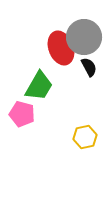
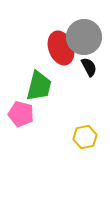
green trapezoid: rotated 16 degrees counterclockwise
pink pentagon: moved 1 px left
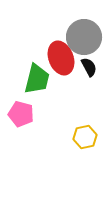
red ellipse: moved 10 px down
green trapezoid: moved 2 px left, 7 px up
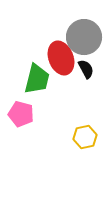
black semicircle: moved 3 px left, 2 px down
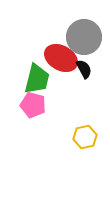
red ellipse: rotated 40 degrees counterclockwise
black semicircle: moved 2 px left
pink pentagon: moved 12 px right, 9 px up
